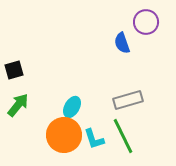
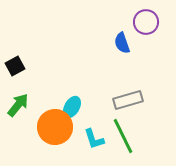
black square: moved 1 px right, 4 px up; rotated 12 degrees counterclockwise
orange circle: moved 9 px left, 8 px up
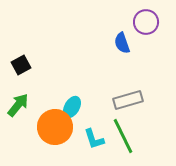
black square: moved 6 px right, 1 px up
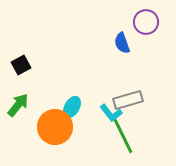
cyan L-shape: moved 17 px right, 26 px up; rotated 20 degrees counterclockwise
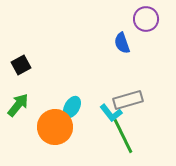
purple circle: moved 3 px up
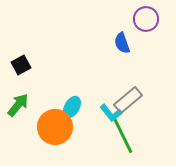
gray rectangle: rotated 24 degrees counterclockwise
